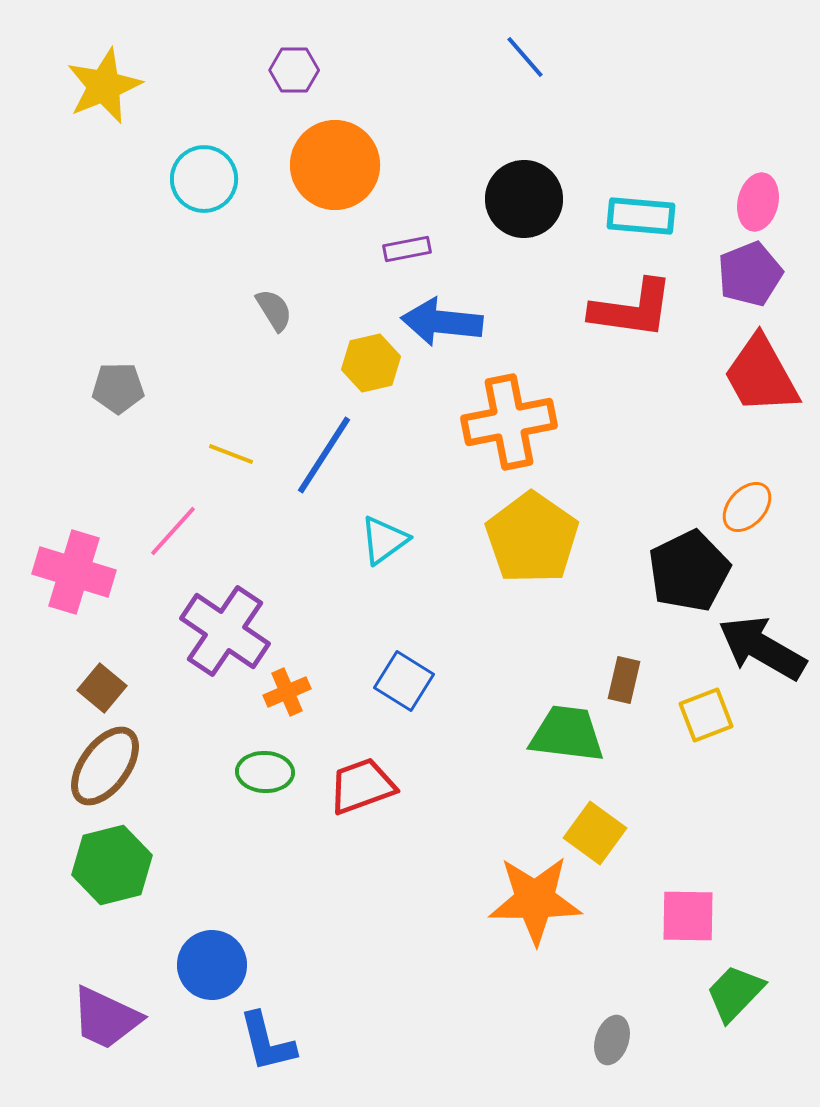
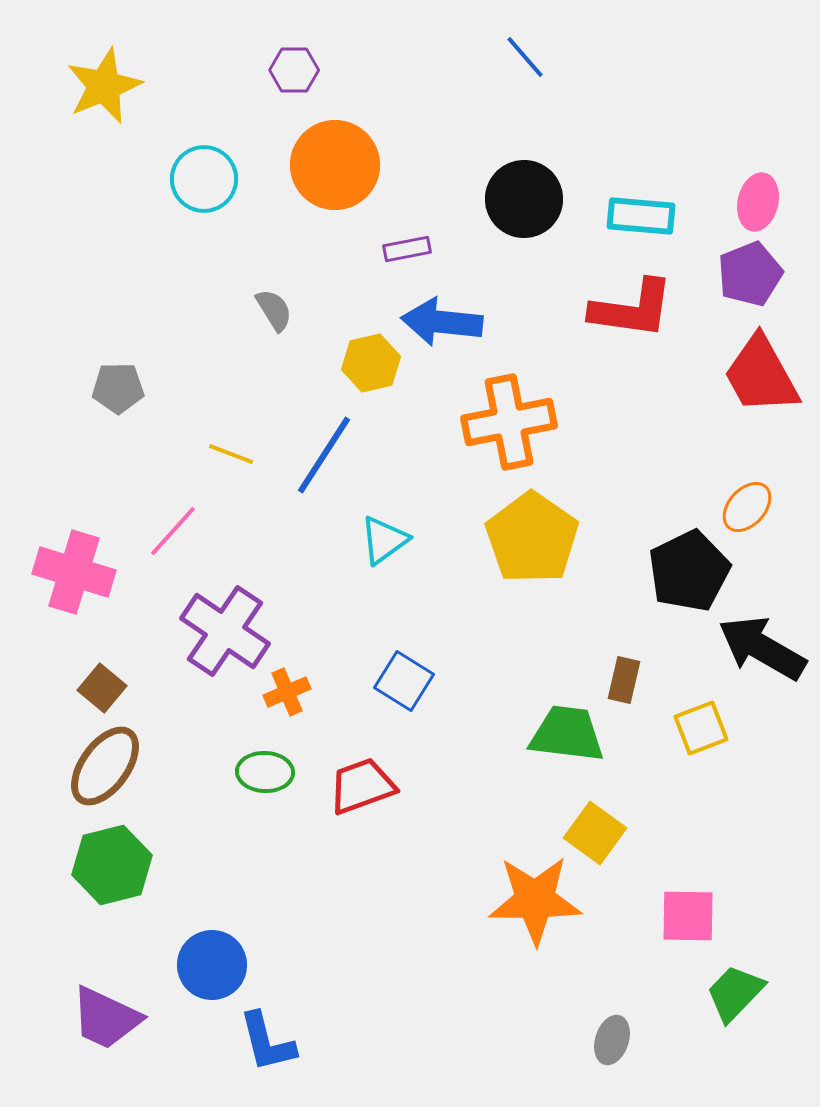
yellow square at (706, 715): moved 5 px left, 13 px down
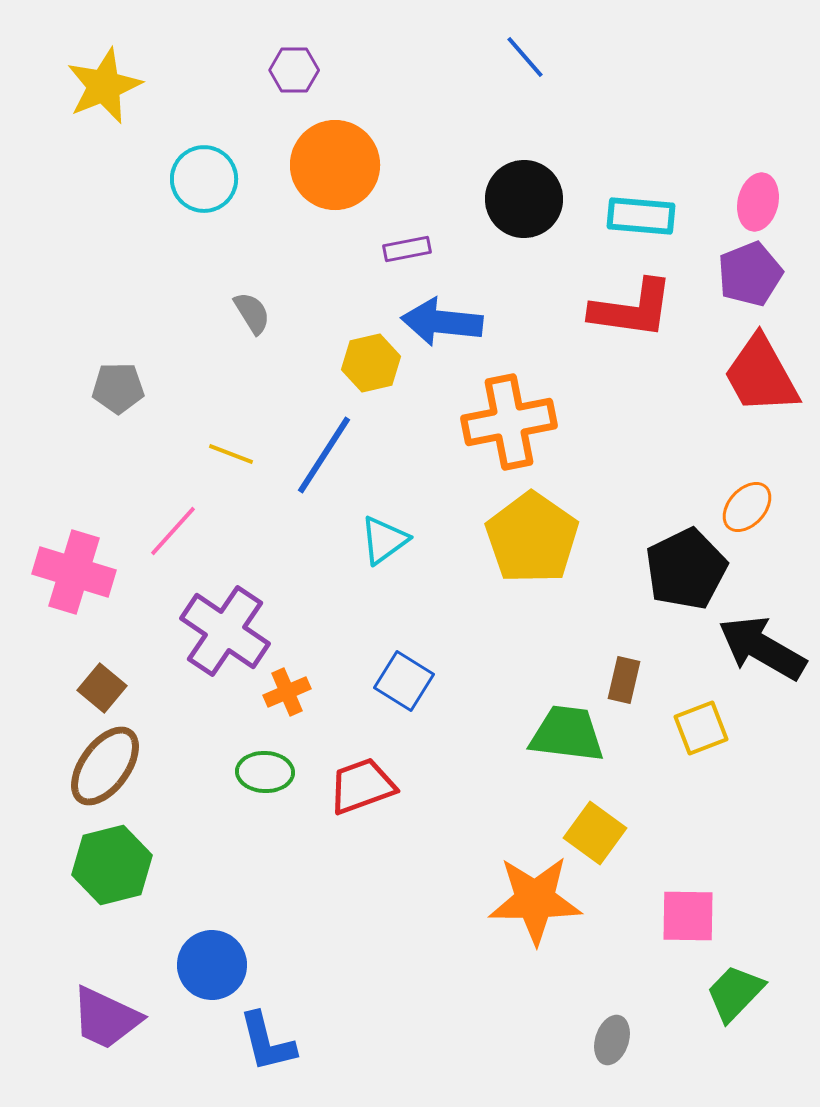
gray semicircle at (274, 310): moved 22 px left, 3 px down
black pentagon at (689, 571): moved 3 px left, 2 px up
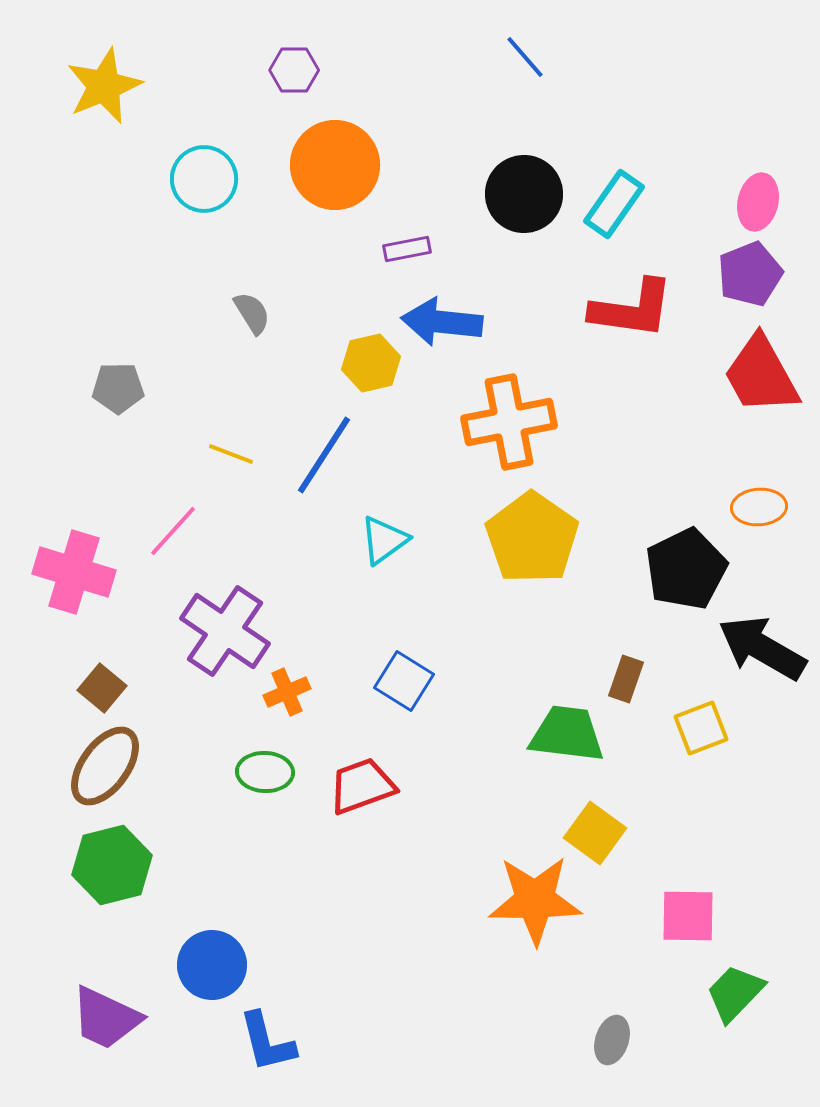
black circle at (524, 199): moved 5 px up
cyan rectangle at (641, 216): moved 27 px left, 12 px up; rotated 60 degrees counterclockwise
orange ellipse at (747, 507): moved 12 px right; rotated 44 degrees clockwise
brown rectangle at (624, 680): moved 2 px right, 1 px up; rotated 6 degrees clockwise
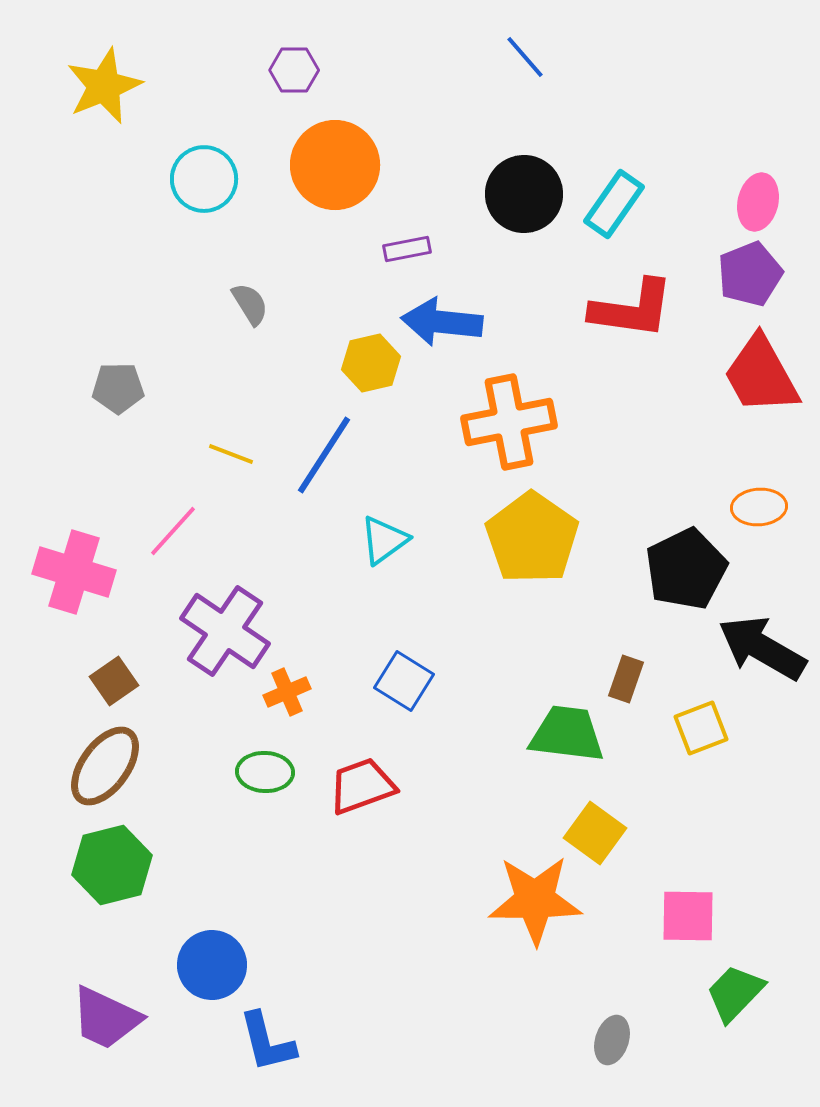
gray semicircle at (252, 313): moved 2 px left, 9 px up
brown square at (102, 688): moved 12 px right, 7 px up; rotated 15 degrees clockwise
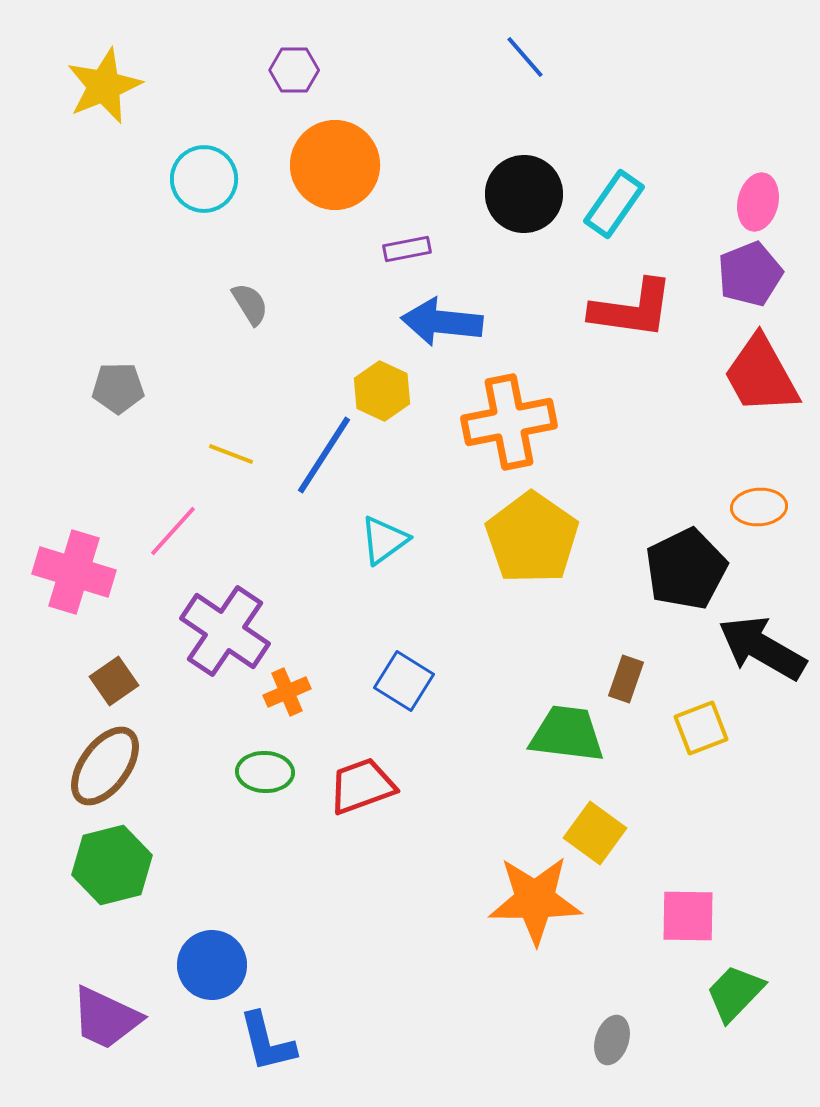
yellow hexagon at (371, 363): moved 11 px right, 28 px down; rotated 22 degrees counterclockwise
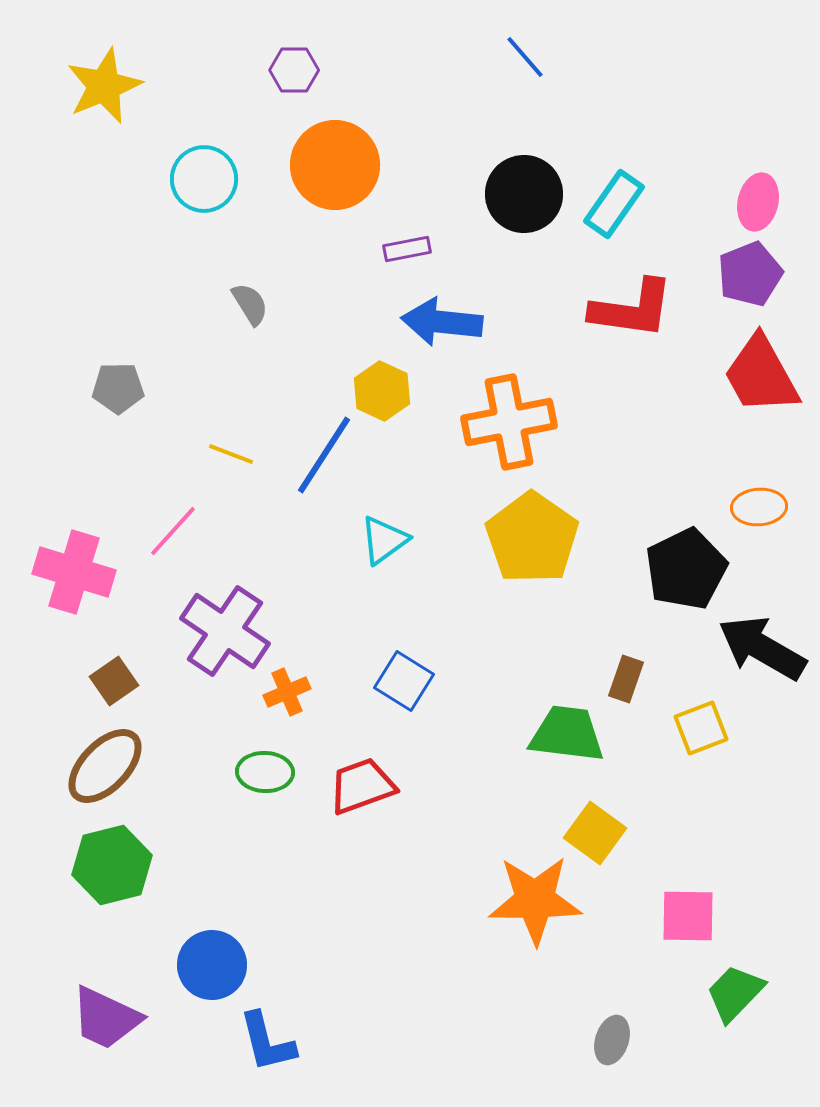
brown ellipse at (105, 766): rotated 8 degrees clockwise
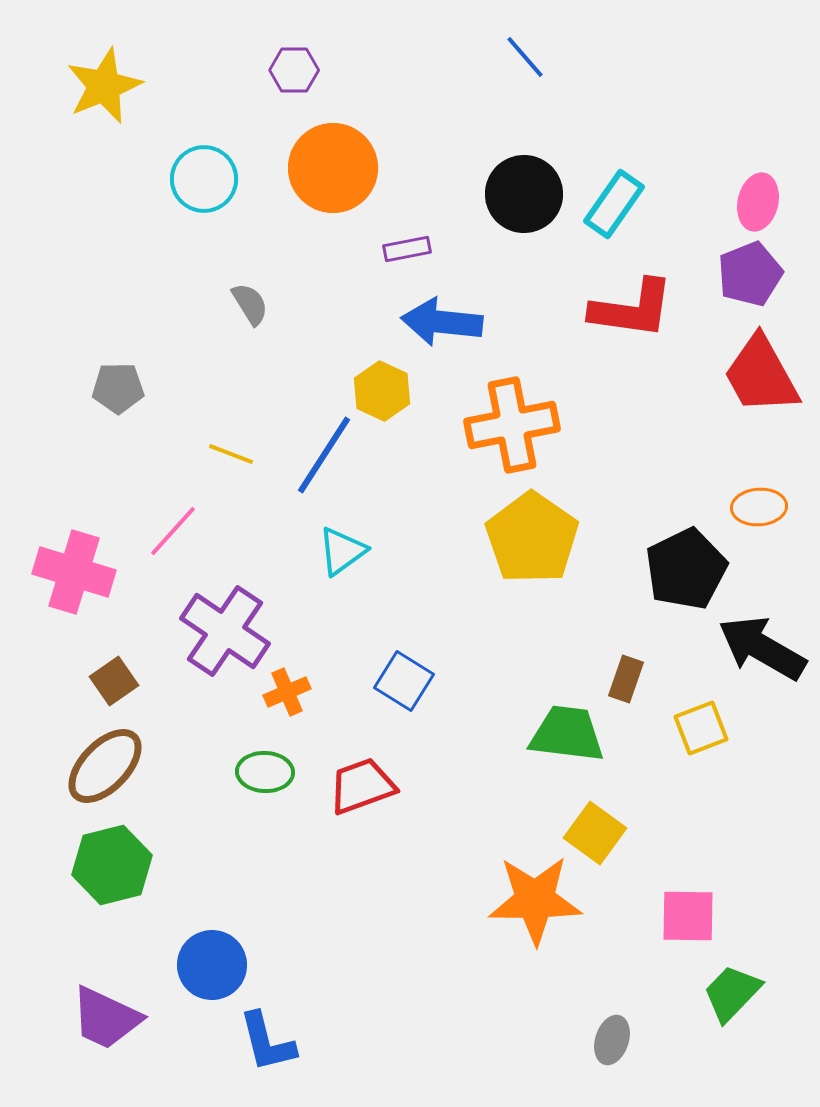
orange circle at (335, 165): moved 2 px left, 3 px down
orange cross at (509, 422): moved 3 px right, 3 px down
cyan triangle at (384, 540): moved 42 px left, 11 px down
green trapezoid at (735, 993): moved 3 px left
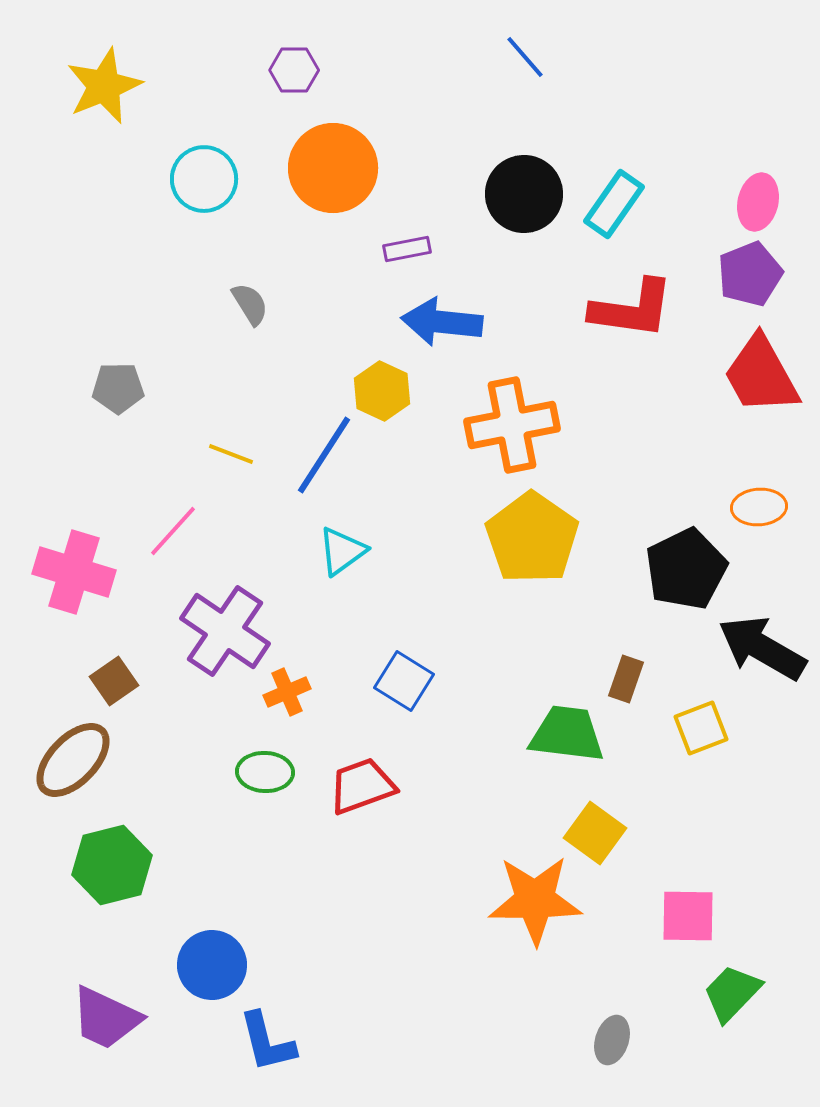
brown ellipse at (105, 766): moved 32 px left, 6 px up
